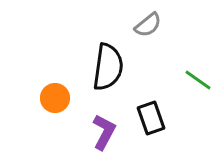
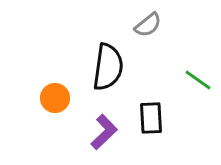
black rectangle: rotated 16 degrees clockwise
purple L-shape: rotated 18 degrees clockwise
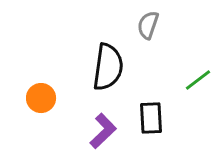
gray semicircle: rotated 148 degrees clockwise
green line: rotated 72 degrees counterclockwise
orange circle: moved 14 px left
purple L-shape: moved 1 px left, 1 px up
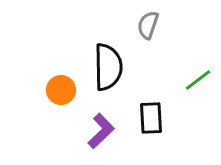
black semicircle: rotated 9 degrees counterclockwise
orange circle: moved 20 px right, 8 px up
purple L-shape: moved 2 px left
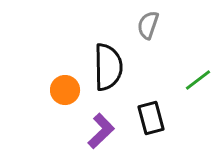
orange circle: moved 4 px right
black rectangle: rotated 12 degrees counterclockwise
